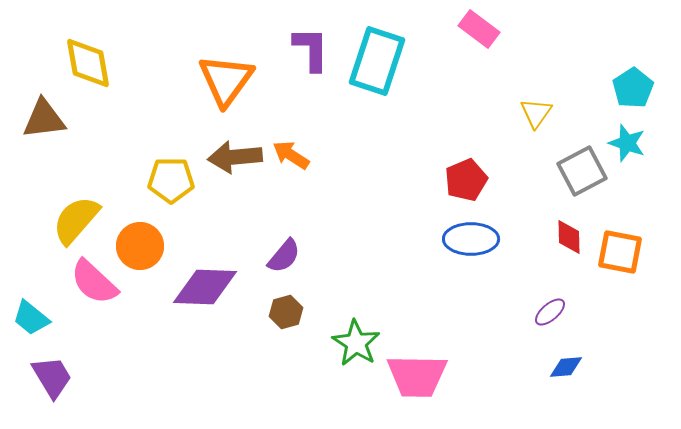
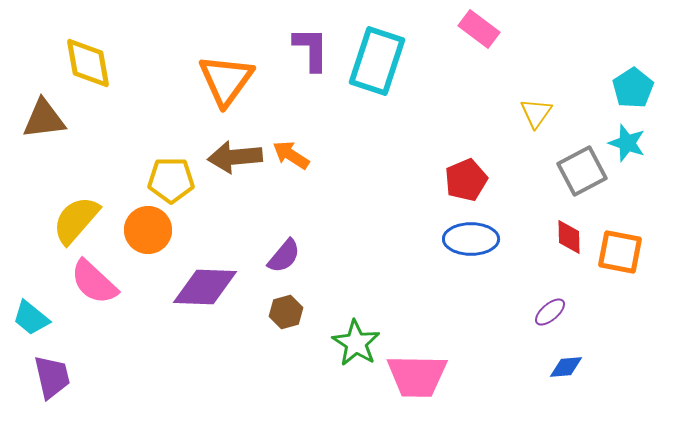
orange circle: moved 8 px right, 16 px up
purple trapezoid: rotated 18 degrees clockwise
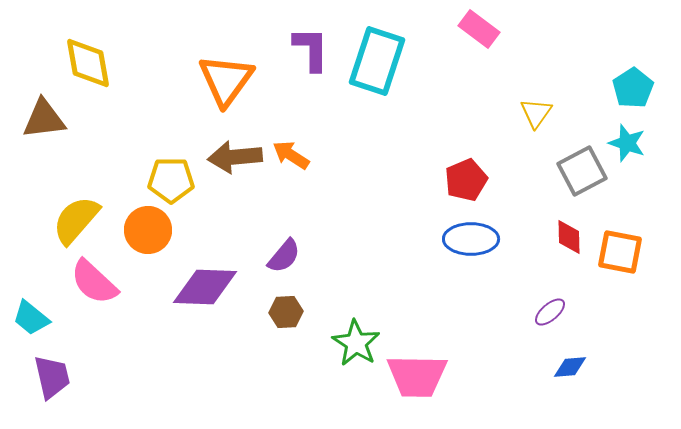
brown hexagon: rotated 12 degrees clockwise
blue diamond: moved 4 px right
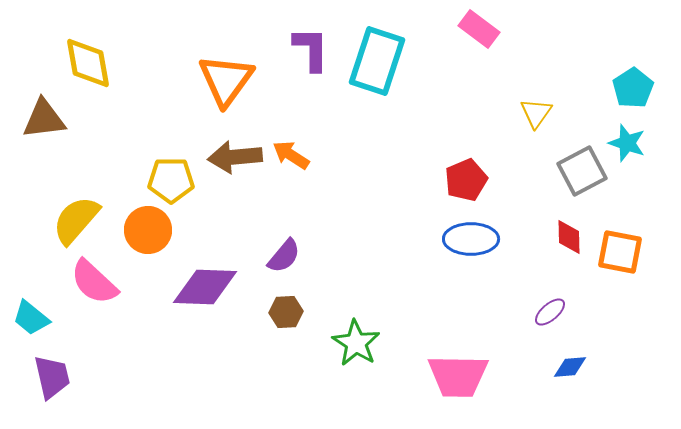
pink trapezoid: moved 41 px right
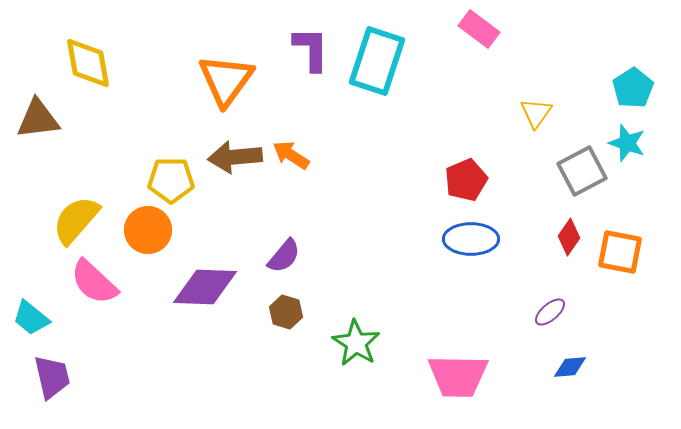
brown triangle: moved 6 px left
red diamond: rotated 36 degrees clockwise
brown hexagon: rotated 20 degrees clockwise
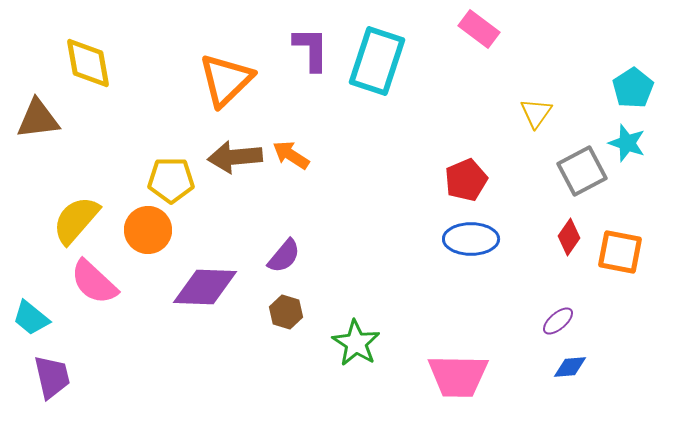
orange triangle: rotated 10 degrees clockwise
purple ellipse: moved 8 px right, 9 px down
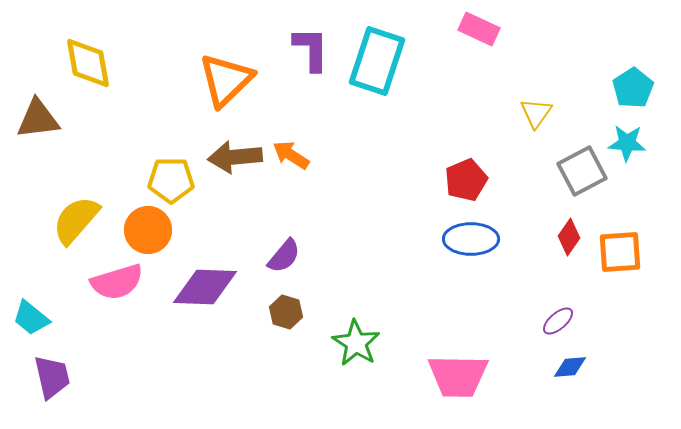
pink rectangle: rotated 12 degrees counterclockwise
cyan star: rotated 15 degrees counterclockwise
orange square: rotated 15 degrees counterclockwise
pink semicircle: moved 23 px right; rotated 60 degrees counterclockwise
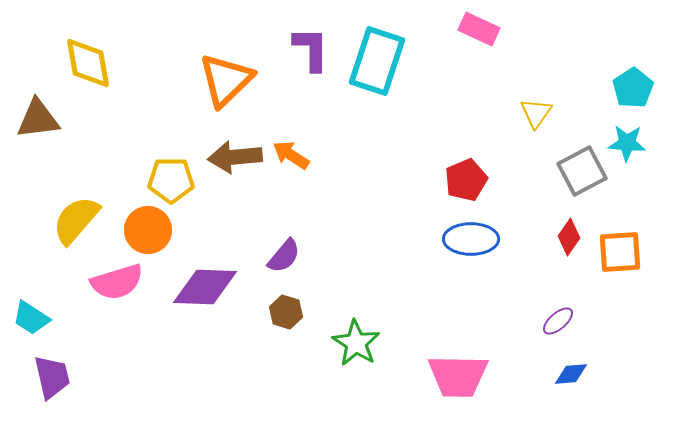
cyan trapezoid: rotated 6 degrees counterclockwise
blue diamond: moved 1 px right, 7 px down
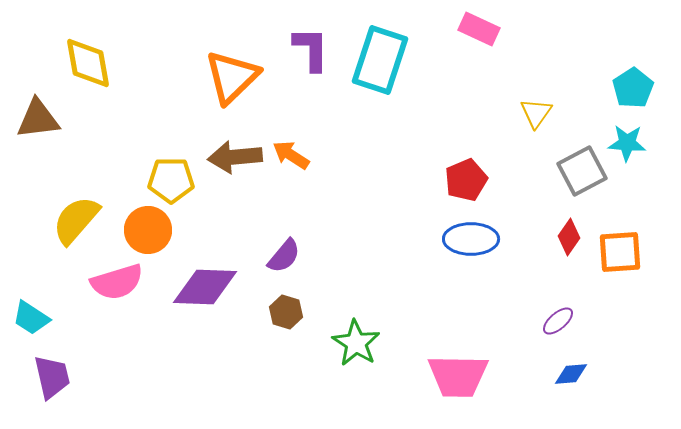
cyan rectangle: moved 3 px right, 1 px up
orange triangle: moved 6 px right, 3 px up
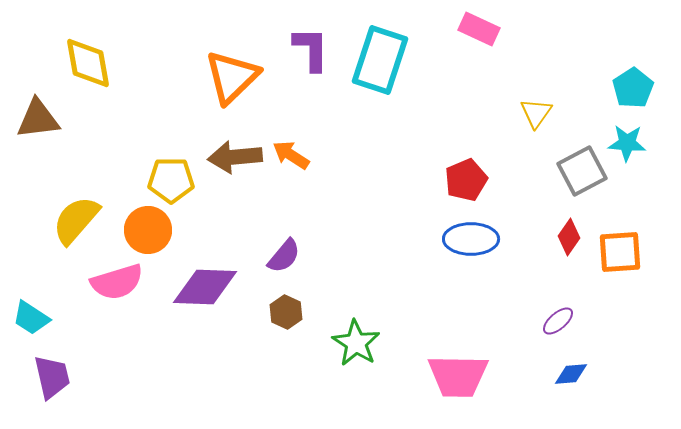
brown hexagon: rotated 8 degrees clockwise
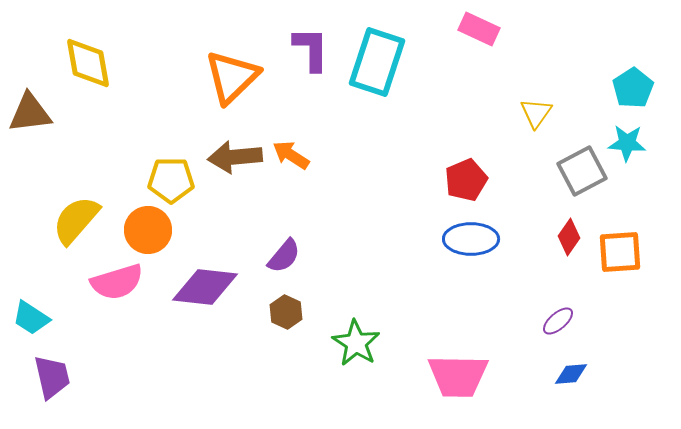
cyan rectangle: moved 3 px left, 2 px down
brown triangle: moved 8 px left, 6 px up
purple diamond: rotated 4 degrees clockwise
